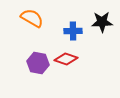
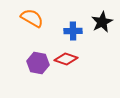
black star: rotated 25 degrees counterclockwise
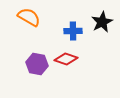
orange semicircle: moved 3 px left, 1 px up
purple hexagon: moved 1 px left, 1 px down
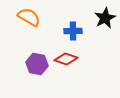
black star: moved 3 px right, 4 px up
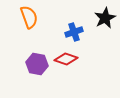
orange semicircle: rotated 40 degrees clockwise
blue cross: moved 1 px right, 1 px down; rotated 18 degrees counterclockwise
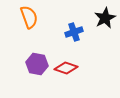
red diamond: moved 9 px down
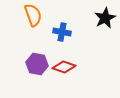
orange semicircle: moved 4 px right, 2 px up
blue cross: moved 12 px left; rotated 30 degrees clockwise
red diamond: moved 2 px left, 1 px up
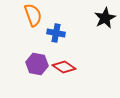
blue cross: moved 6 px left, 1 px down
red diamond: rotated 15 degrees clockwise
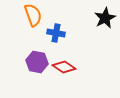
purple hexagon: moved 2 px up
